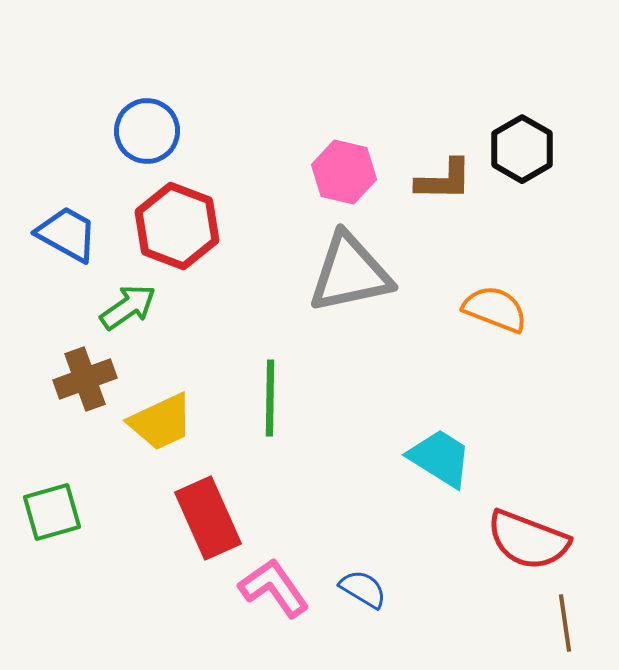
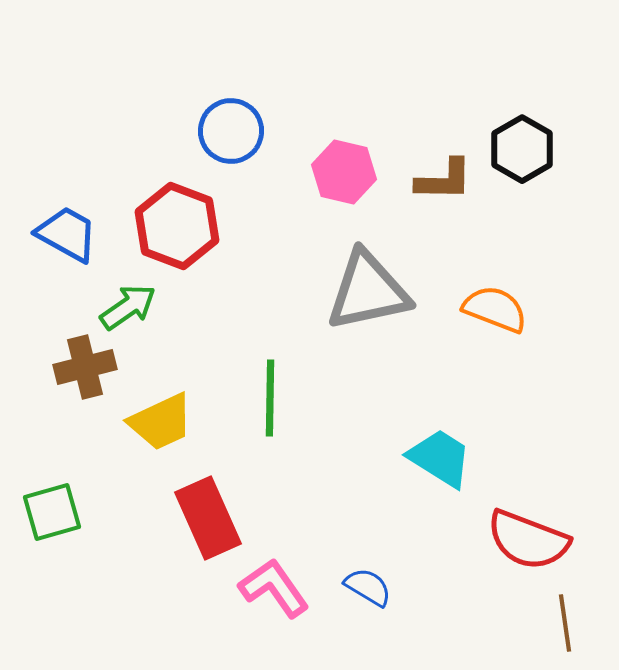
blue circle: moved 84 px right
gray triangle: moved 18 px right, 18 px down
brown cross: moved 12 px up; rotated 6 degrees clockwise
blue semicircle: moved 5 px right, 2 px up
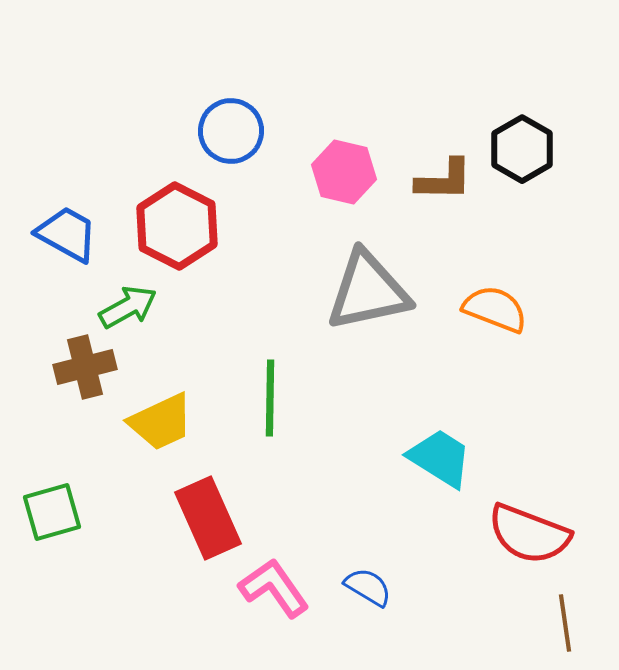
red hexagon: rotated 6 degrees clockwise
green arrow: rotated 6 degrees clockwise
red semicircle: moved 1 px right, 6 px up
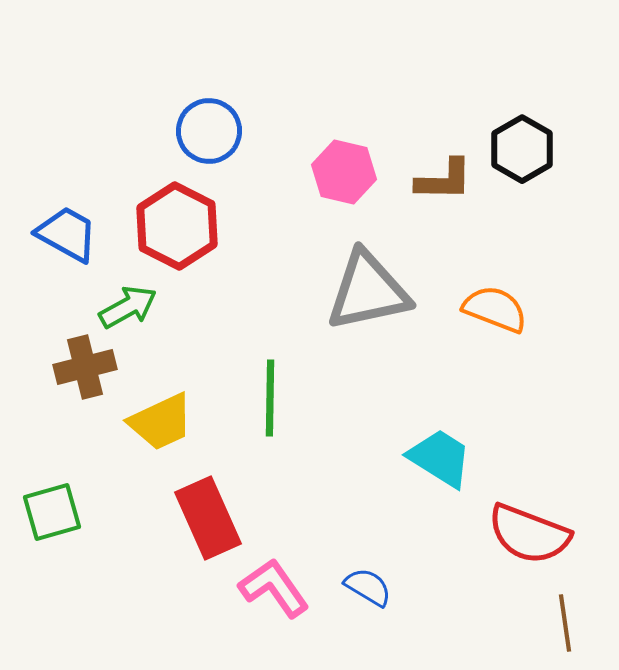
blue circle: moved 22 px left
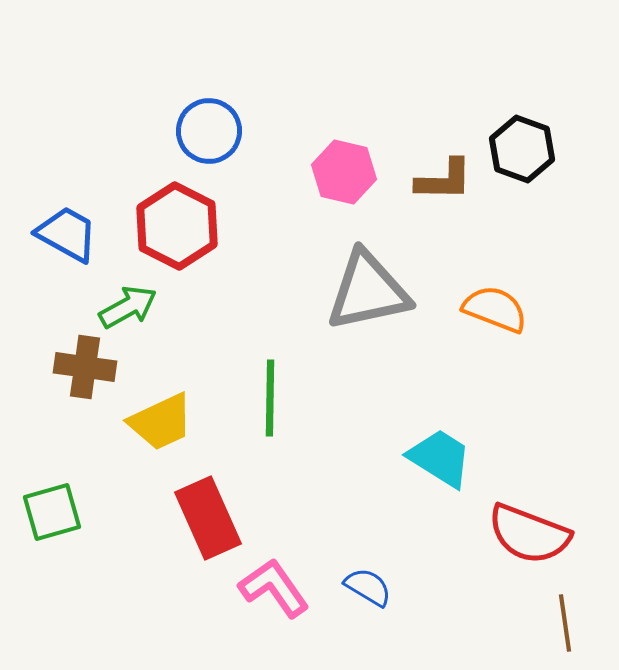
black hexagon: rotated 10 degrees counterclockwise
brown cross: rotated 22 degrees clockwise
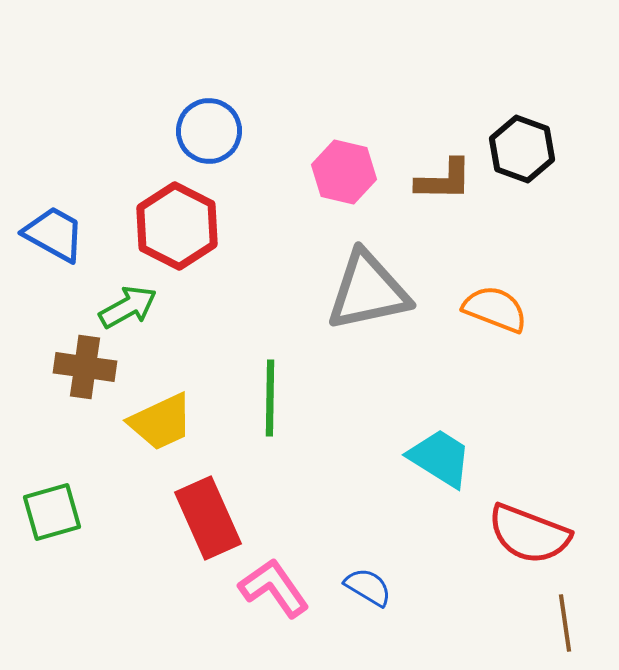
blue trapezoid: moved 13 px left
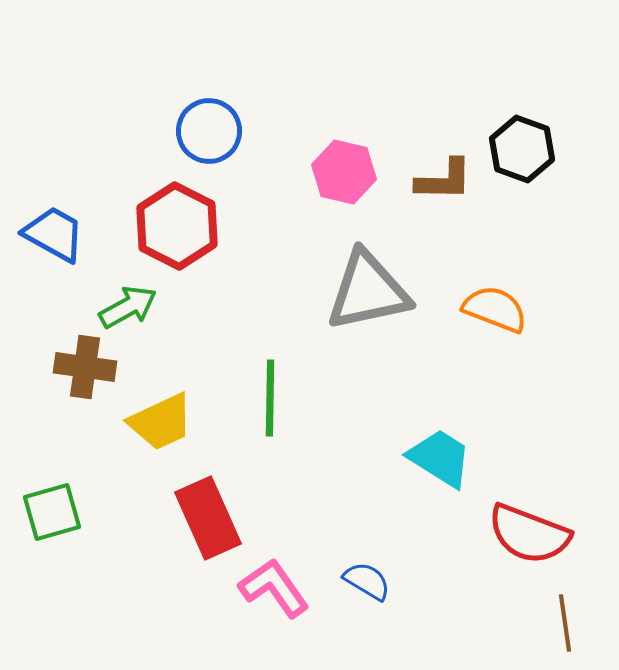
blue semicircle: moved 1 px left, 6 px up
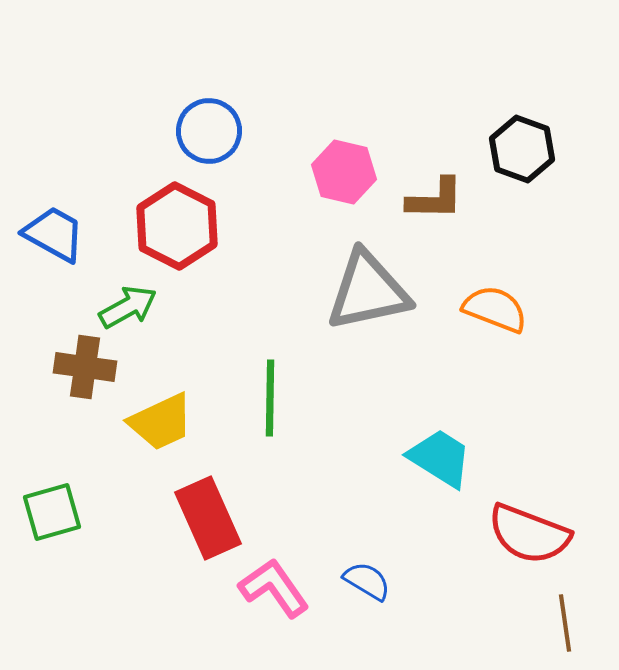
brown L-shape: moved 9 px left, 19 px down
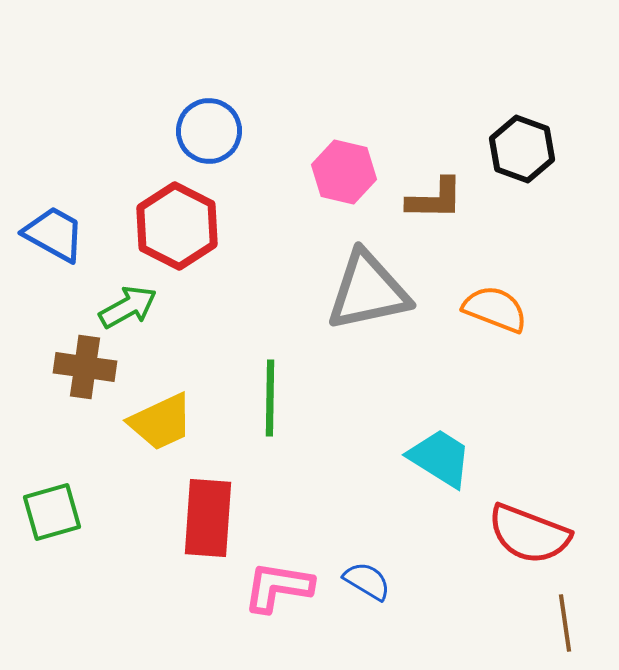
red rectangle: rotated 28 degrees clockwise
pink L-shape: moved 4 px right, 1 px up; rotated 46 degrees counterclockwise
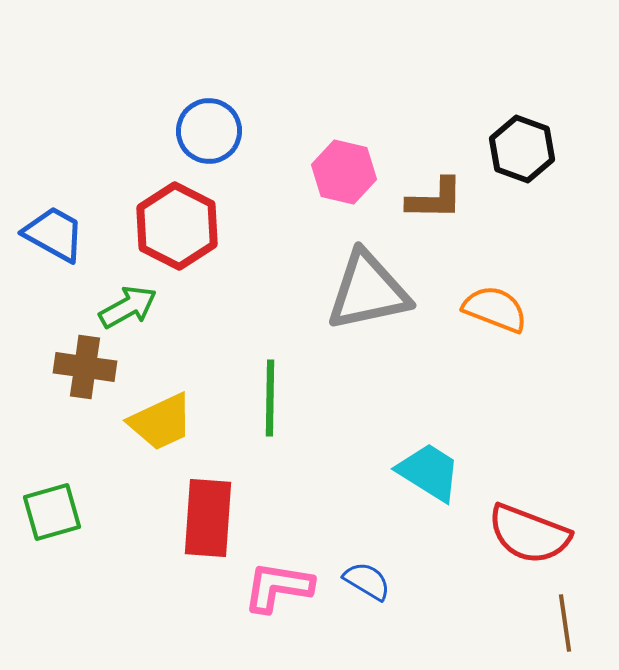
cyan trapezoid: moved 11 px left, 14 px down
